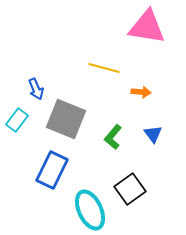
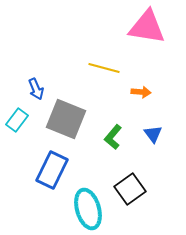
cyan ellipse: moved 2 px left, 1 px up; rotated 9 degrees clockwise
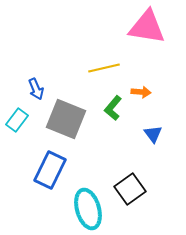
yellow line: rotated 28 degrees counterclockwise
green L-shape: moved 29 px up
blue rectangle: moved 2 px left
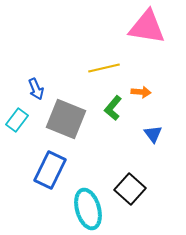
black square: rotated 12 degrees counterclockwise
